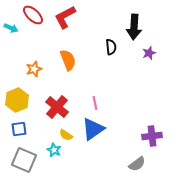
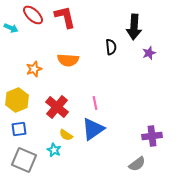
red L-shape: rotated 105 degrees clockwise
orange semicircle: rotated 115 degrees clockwise
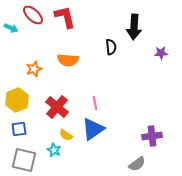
purple star: moved 12 px right; rotated 16 degrees clockwise
gray square: rotated 10 degrees counterclockwise
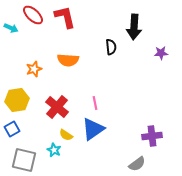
yellow hexagon: rotated 15 degrees clockwise
blue square: moved 7 px left; rotated 21 degrees counterclockwise
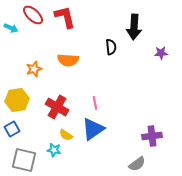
red cross: rotated 10 degrees counterclockwise
cyan star: rotated 16 degrees counterclockwise
